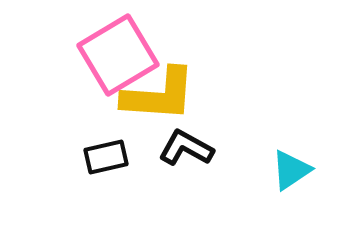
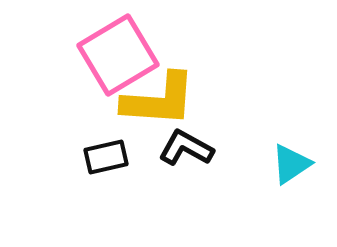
yellow L-shape: moved 5 px down
cyan triangle: moved 6 px up
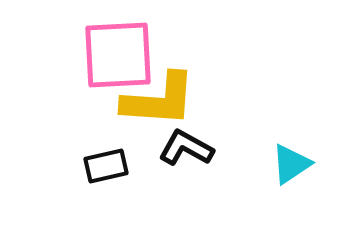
pink square: rotated 28 degrees clockwise
black rectangle: moved 9 px down
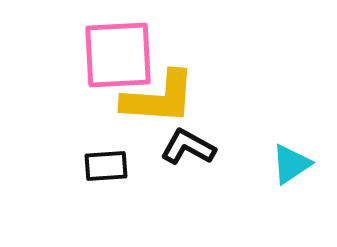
yellow L-shape: moved 2 px up
black L-shape: moved 2 px right, 1 px up
black rectangle: rotated 9 degrees clockwise
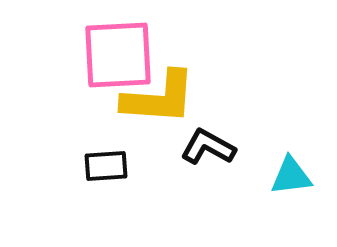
black L-shape: moved 20 px right
cyan triangle: moved 12 px down; rotated 27 degrees clockwise
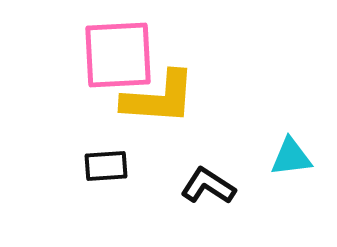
black L-shape: moved 39 px down; rotated 4 degrees clockwise
cyan triangle: moved 19 px up
